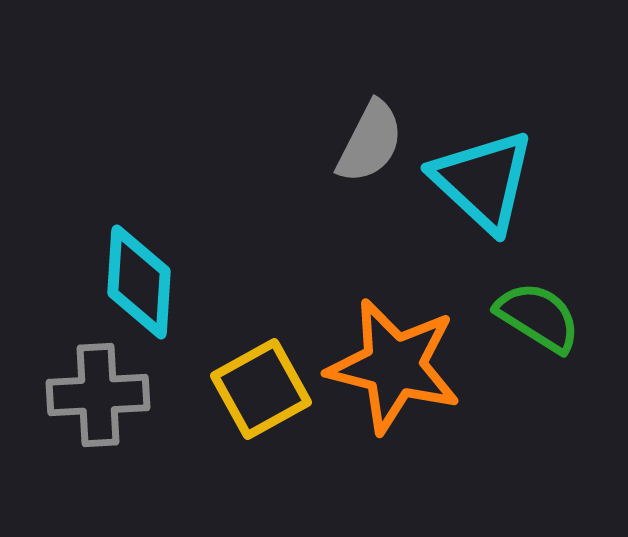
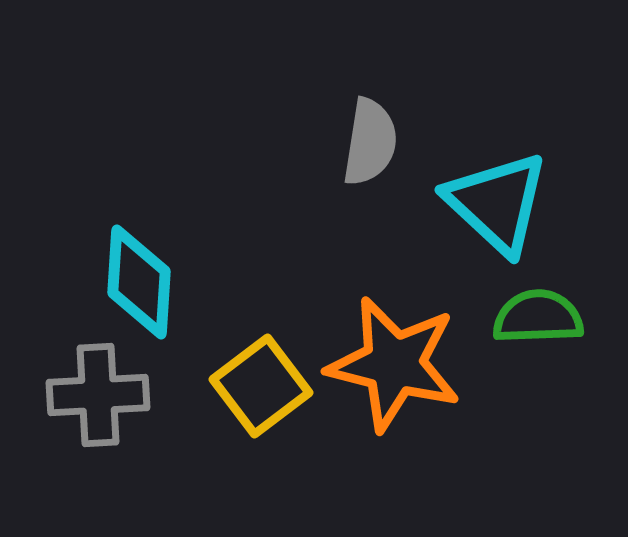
gray semicircle: rotated 18 degrees counterclockwise
cyan triangle: moved 14 px right, 22 px down
green semicircle: rotated 34 degrees counterclockwise
orange star: moved 2 px up
yellow square: moved 3 px up; rotated 8 degrees counterclockwise
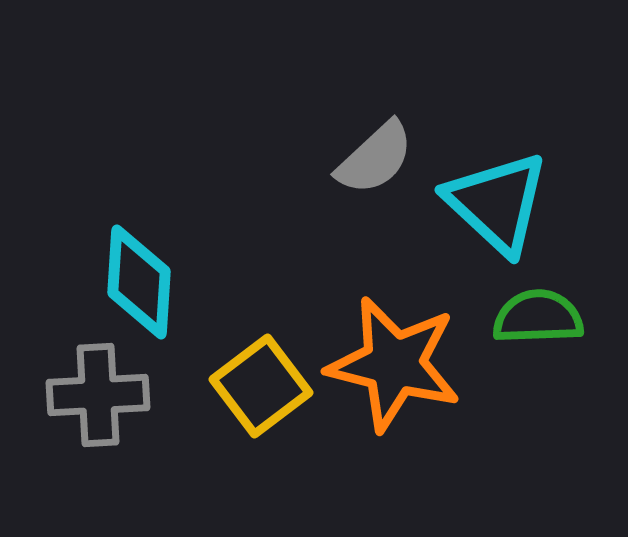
gray semicircle: moved 5 px right, 16 px down; rotated 38 degrees clockwise
